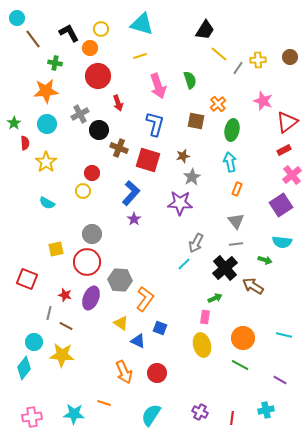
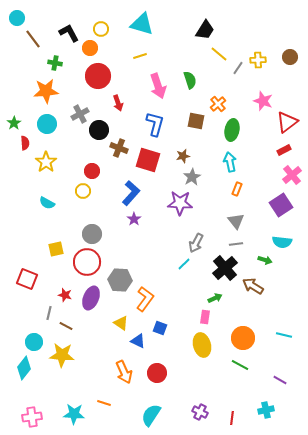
red circle at (92, 173): moved 2 px up
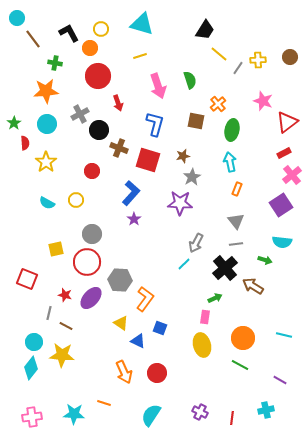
red rectangle at (284, 150): moved 3 px down
yellow circle at (83, 191): moved 7 px left, 9 px down
purple ellipse at (91, 298): rotated 20 degrees clockwise
cyan diamond at (24, 368): moved 7 px right
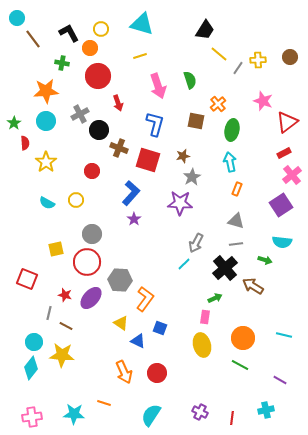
green cross at (55, 63): moved 7 px right
cyan circle at (47, 124): moved 1 px left, 3 px up
gray triangle at (236, 221): rotated 36 degrees counterclockwise
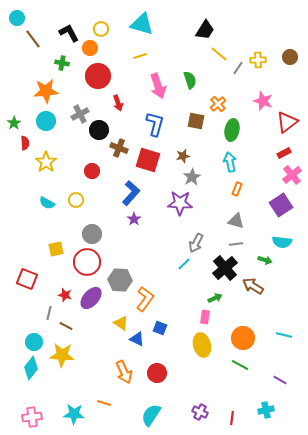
blue triangle at (138, 341): moved 1 px left, 2 px up
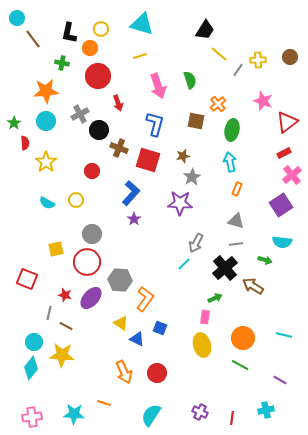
black L-shape at (69, 33): rotated 140 degrees counterclockwise
gray line at (238, 68): moved 2 px down
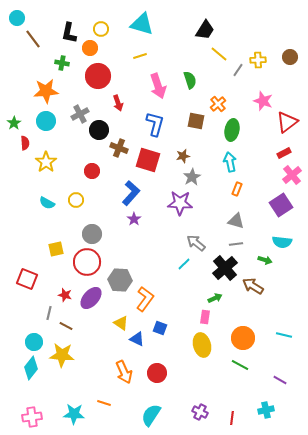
gray arrow at (196, 243): rotated 102 degrees clockwise
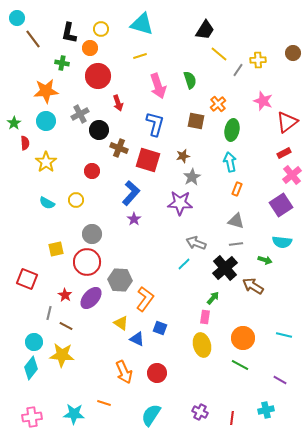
brown circle at (290, 57): moved 3 px right, 4 px up
gray arrow at (196, 243): rotated 18 degrees counterclockwise
red star at (65, 295): rotated 16 degrees clockwise
green arrow at (215, 298): moved 2 px left; rotated 24 degrees counterclockwise
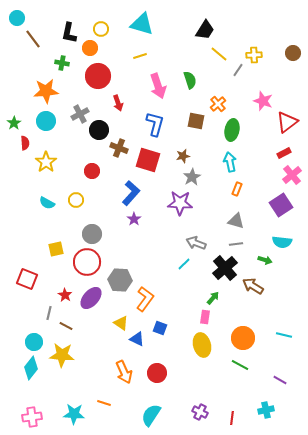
yellow cross at (258, 60): moved 4 px left, 5 px up
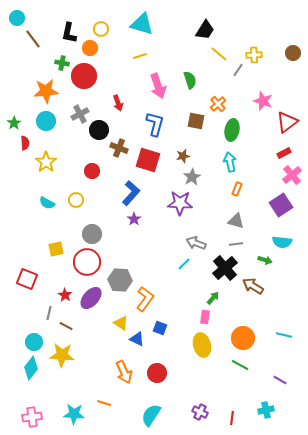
red circle at (98, 76): moved 14 px left
